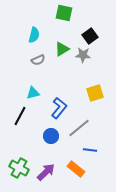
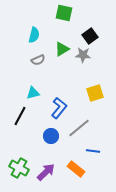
blue line: moved 3 px right, 1 px down
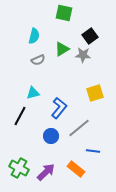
cyan semicircle: moved 1 px down
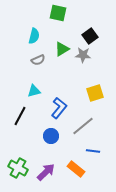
green square: moved 6 px left
cyan triangle: moved 1 px right, 2 px up
gray line: moved 4 px right, 2 px up
green cross: moved 1 px left
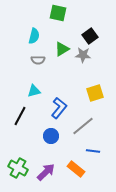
gray semicircle: rotated 24 degrees clockwise
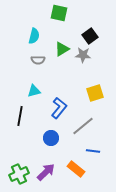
green square: moved 1 px right
black line: rotated 18 degrees counterclockwise
blue circle: moved 2 px down
green cross: moved 1 px right, 6 px down; rotated 36 degrees clockwise
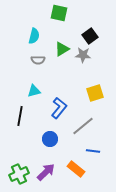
blue circle: moved 1 px left, 1 px down
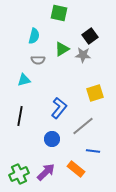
cyan triangle: moved 10 px left, 11 px up
blue circle: moved 2 px right
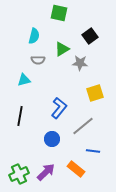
gray star: moved 3 px left, 8 px down
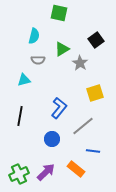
black square: moved 6 px right, 4 px down
gray star: rotated 28 degrees clockwise
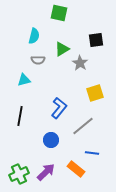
black square: rotated 28 degrees clockwise
blue circle: moved 1 px left, 1 px down
blue line: moved 1 px left, 2 px down
